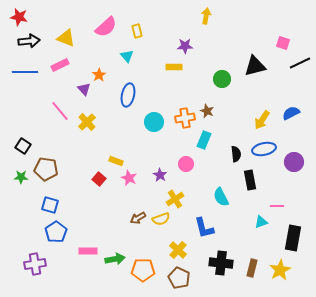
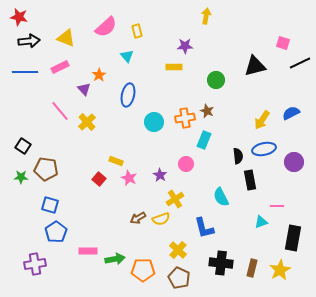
pink rectangle at (60, 65): moved 2 px down
green circle at (222, 79): moved 6 px left, 1 px down
black semicircle at (236, 154): moved 2 px right, 2 px down
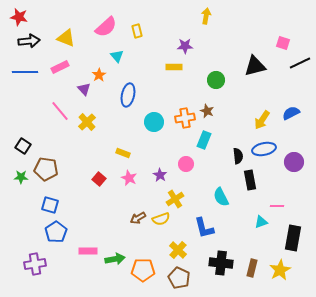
cyan triangle at (127, 56): moved 10 px left
yellow rectangle at (116, 161): moved 7 px right, 8 px up
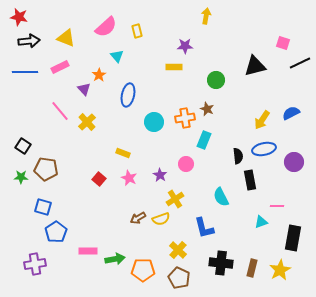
brown star at (207, 111): moved 2 px up
blue square at (50, 205): moved 7 px left, 2 px down
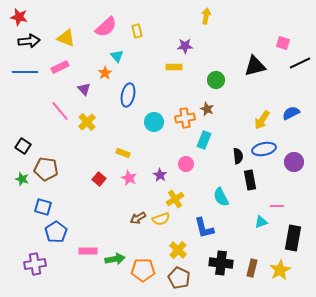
orange star at (99, 75): moved 6 px right, 2 px up
green star at (21, 177): moved 1 px right, 2 px down; rotated 16 degrees clockwise
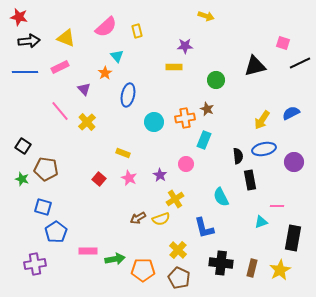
yellow arrow at (206, 16): rotated 98 degrees clockwise
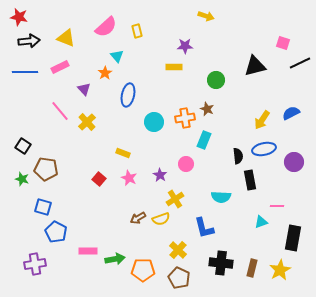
cyan semicircle at (221, 197): rotated 60 degrees counterclockwise
blue pentagon at (56, 232): rotated 10 degrees counterclockwise
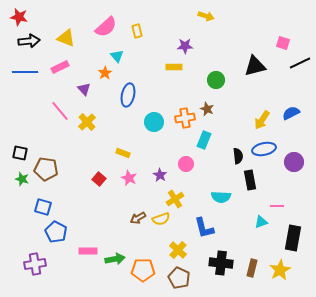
black square at (23, 146): moved 3 px left, 7 px down; rotated 21 degrees counterclockwise
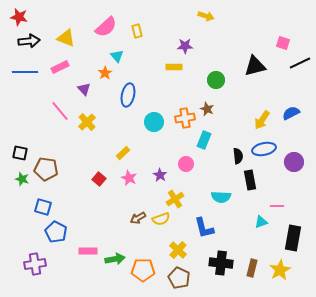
yellow rectangle at (123, 153): rotated 64 degrees counterclockwise
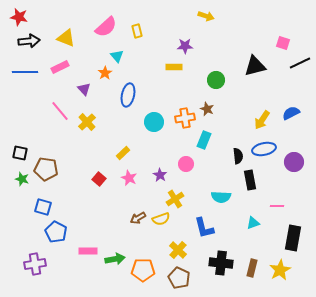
cyan triangle at (261, 222): moved 8 px left, 1 px down
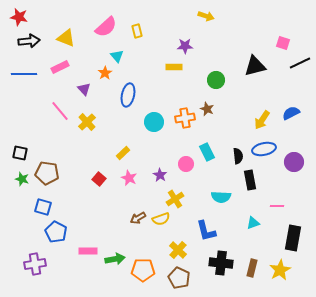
blue line at (25, 72): moved 1 px left, 2 px down
cyan rectangle at (204, 140): moved 3 px right, 12 px down; rotated 48 degrees counterclockwise
brown pentagon at (46, 169): moved 1 px right, 4 px down
blue L-shape at (204, 228): moved 2 px right, 3 px down
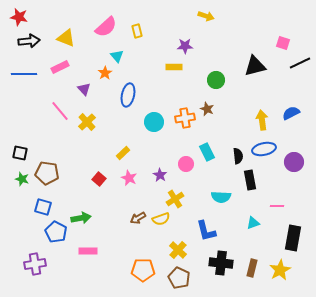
yellow arrow at (262, 120): rotated 138 degrees clockwise
green arrow at (115, 259): moved 34 px left, 41 px up
